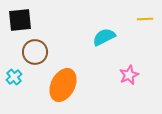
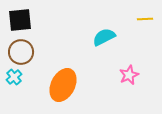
brown circle: moved 14 px left
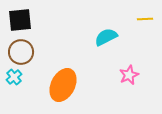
cyan semicircle: moved 2 px right
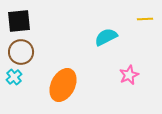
black square: moved 1 px left, 1 px down
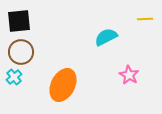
pink star: rotated 18 degrees counterclockwise
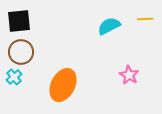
cyan semicircle: moved 3 px right, 11 px up
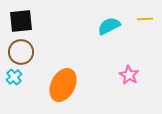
black square: moved 2 px right
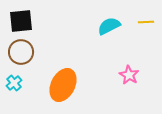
yellow line: moved 1 px right, 3 px down
cyan cross: moved 6 px down
